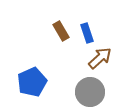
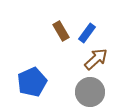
blue rectangle: rotated 54 degrees clockwise
brown arrow: moved 4 px left, 1 px down
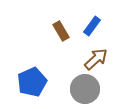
blue rectangle: moved 5 px right, 7 px up
gray circle: moved 5 px left, 3 px up
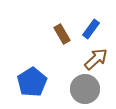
blue rectangle: moved 1 px left, 3 px down
brown rectangle: moved 1 px right, 3 px down
blue pentagon: rotated 8 degrees counterclockwise
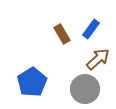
brown arrow: moved 2 px right
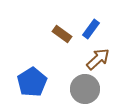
brown rectangle: rotated 24 degrees counterclockwise
